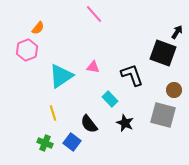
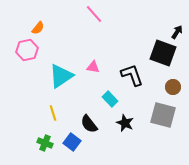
pink hexagon: rotated 10 degrees clockwise
brown circle: moved 1 px left, 3 px up
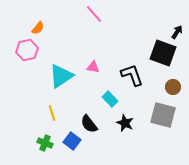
yellow line: moved 1 px left
blue square: moved 1 px up
